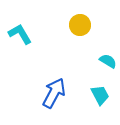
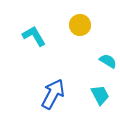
cyan L-shape: moved 14 px right, 2 px down
blue arrow: moved 1 px left, 1 px down
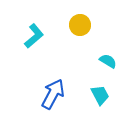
cyan L-shape: rotated 80 degrees clockwise
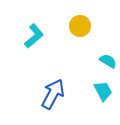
yellow circle: moved 1 px down
cyan trapezoid: moved 3 px right, 4 px up
